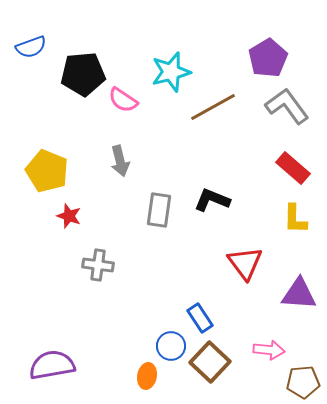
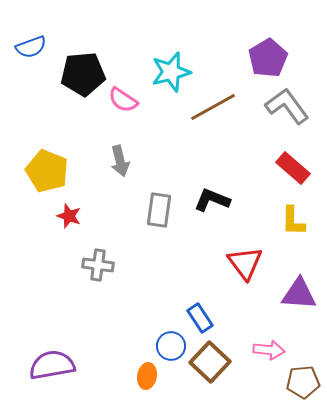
yellow L-shape: moved 2 px left, 2 px down
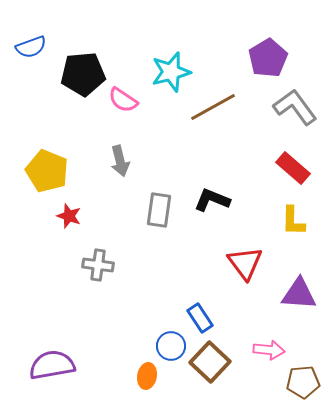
gray L-shape: moved 8 px right, 1 px down
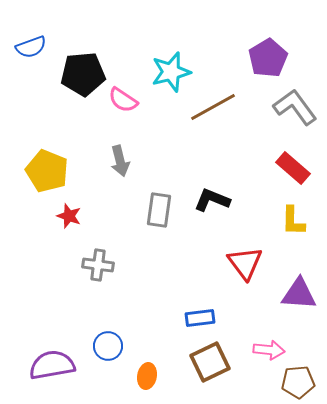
blue rectangle: rotated 64 degrees counterclockwise
blue circle: moved 63 px left
brown square: rotated 21 degrees clockwise
brown pentagon: moved 5 px left
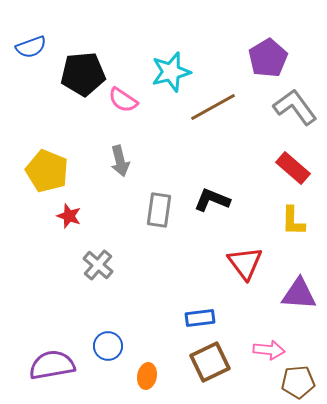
gray cross: rotated 32 degrees clockwise
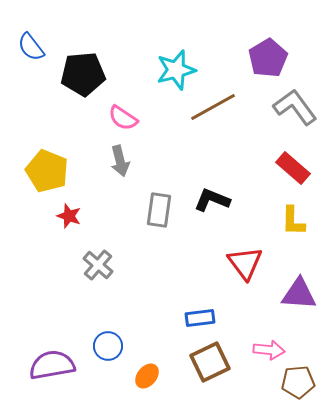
blue semicircle: rotated 72 degrees clockwise
cyan star: moved 5 px right, 2 px up
pink semicircle: moved 18 px down
orange ellipse: rotated 30 degrees clockwise
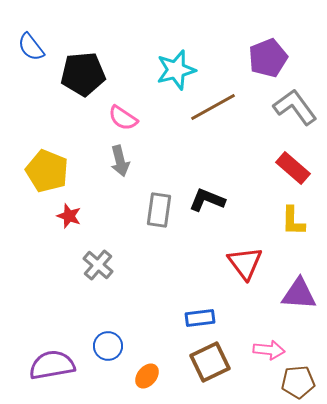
purple pentagon: rotated 9 degrees clockwise
black L-shape: moved 5 px left
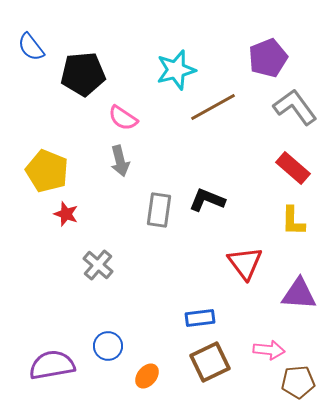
red star: moved 3 px left, 2 px up
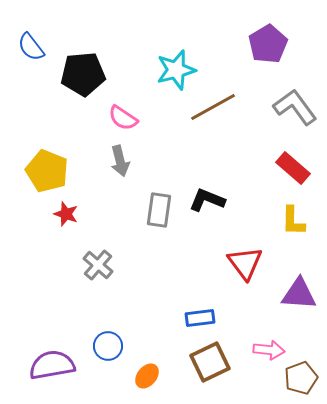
purple pentagon: moved 14 px up; rotated 9 degrees counterclockwise
brown pentagon: moved 3 px right, 4 px up; rotated 16 degrees counterclockwise
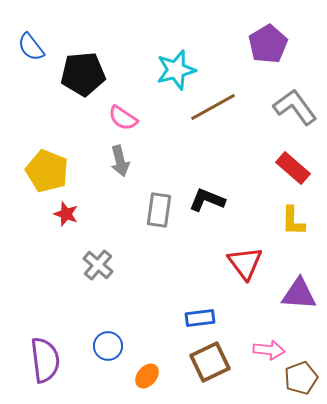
purple semicircle: moved 7 px left, 5 px up; rotated 93 degrees clockwise
